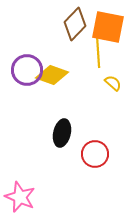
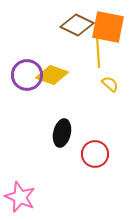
brown diamond: moved 2 px right, 1 px down; rotated 72 degrees clockwise
purple circle: moved 5 px down
yellow semicircle: moved 3 px left, 1 px down
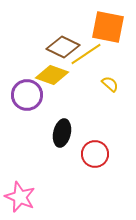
brown diamond: moved 14 px left, 22 px down
yellow line: moved 12 px left, 3 px down; rotated 60 degrees clockwise
purple circle: moved 20 px down
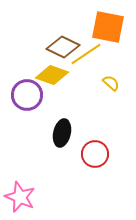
yellow semicircle: moved 1 px right, 1 px up
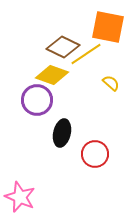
purple circle: moved 10 px right, 5 px down
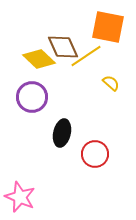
brown diamond: rotated 40 degrees clockwise
yellow line: moved 2 px down
yellow diamond: moved 13 px left, 16 px up; rotated 24 degrees clockwise
purple circle: moved 5 px left, 3 px up
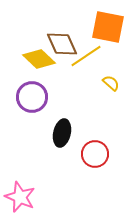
brown diamond: moved 1 px left, 3 px up
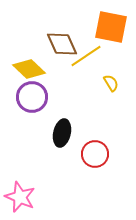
orange square: moved 3 px right
yellow diamond: moved 10 px left, 10 px down
yellow semicircle: rotated 18 degrees clockwise
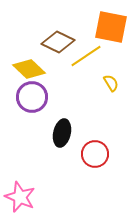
brown diamond: moved 4 px left, 2 px up; rotated 40 degrees counterclockwise
